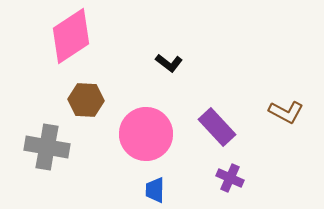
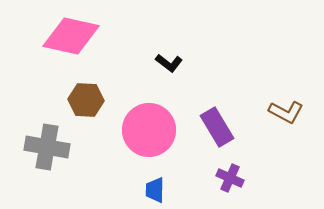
pink diamond: rotated 46 degrees clockwise
purple rectangle: rotated 12 degrees clockwise
pink circle: moved 3 px right, 4 px up
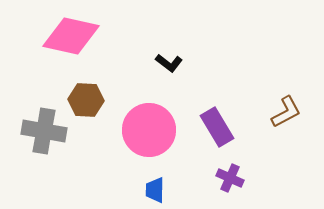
brown L-shape: rotated 56 degrees counterclockwise
gray cross: moved 3 px left, 16 px up
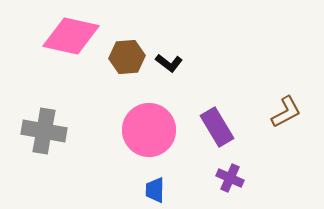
brown hexagon: moved 41 px right, 43 px up; rotated 8 degrees counterclockwise
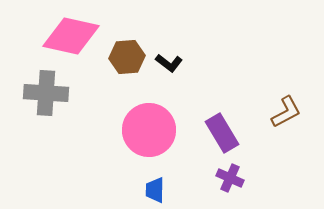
purple rectangle: moved 5 px right, 6 px down
gray cross: moved 2 px right, 38 px up; rotated 6 degrees counterclockwise
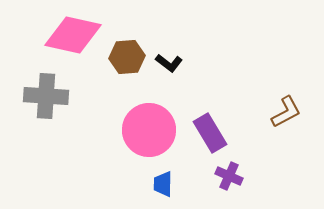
pink diamond: moved 2 px right, 1 px up
gray cross: moved 3 px down
purple rectangle: moved 12 px left
purple cross: moved 1 px left, 2 px up
blue trapezoid: moved 8 px right, 6 px up
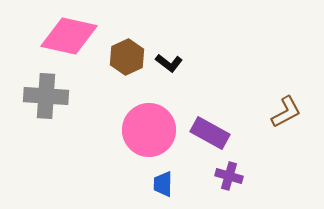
pink diamond: moved 4 px left, 1 px down
brown hexagon: rotated 20 degrees counterclockwise
purple rectangle: rotated 30 degrees counterclockwise
purple cross: rotated 8 degrees counterclockwise
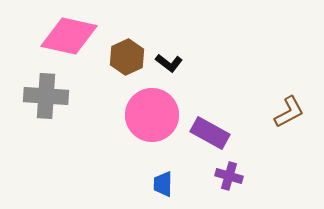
brown L-shape: moved 3 px right
pink circle: moved 3 px right, 15 px up
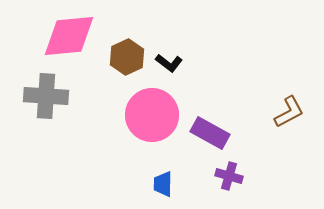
pink diamond: rotated 18 degrees counterclockwise
